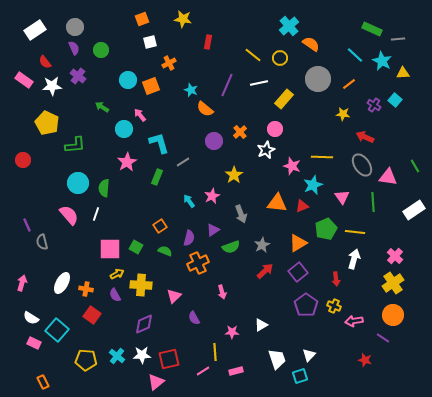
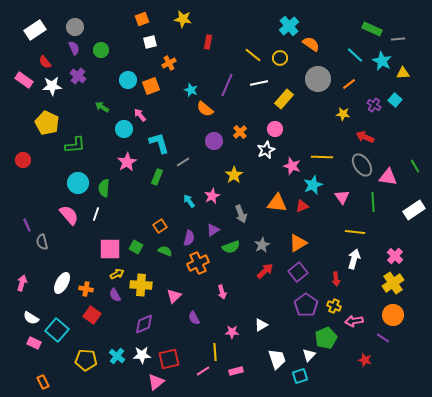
green pentagon at (326, 229): moved 109 px down
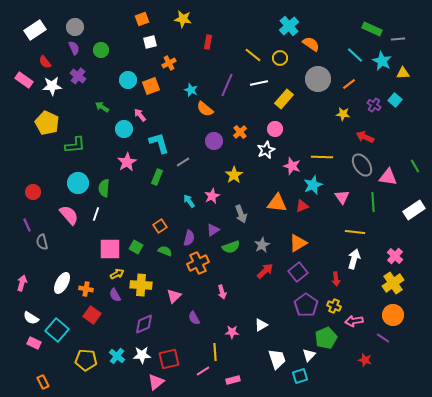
red circle at (23, 160): moved 10 px right, 32 px down
pink rectangle at (236, 371): moved 3 px left, 9 px down
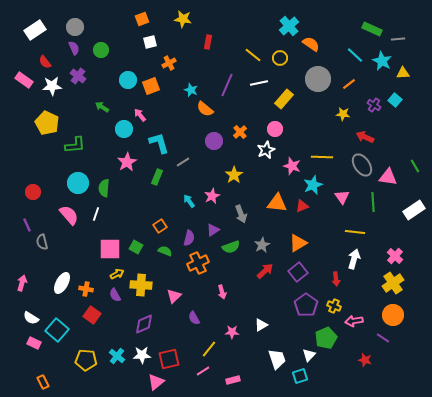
yellow line at (215, 352): moved 6 px left, 3 px up; rotated 42 degrees clockwise
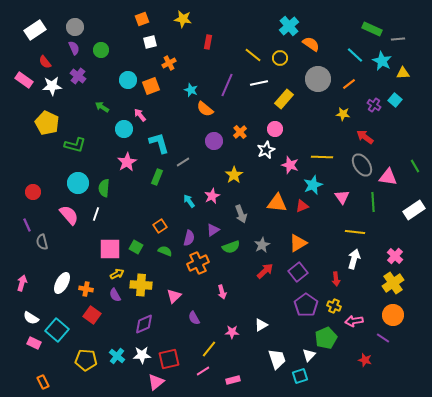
red arrow at (365, 137): rotated 12 degrees clockwise
green L-shape at (75, 145): rotated 20 degrees clockwise
pink star at (292, 166): moved 2 px left, 1 px up
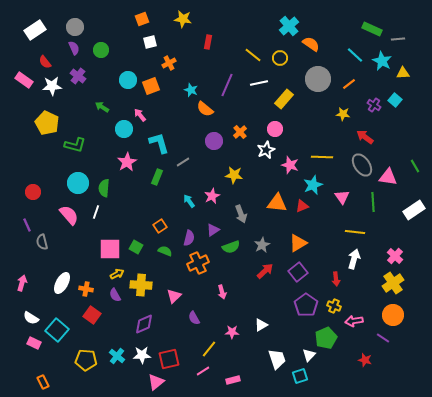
yellow star at (234, 175): rotated 30 degrees counterclockwise
white line at (96, 214): moved 2 px up
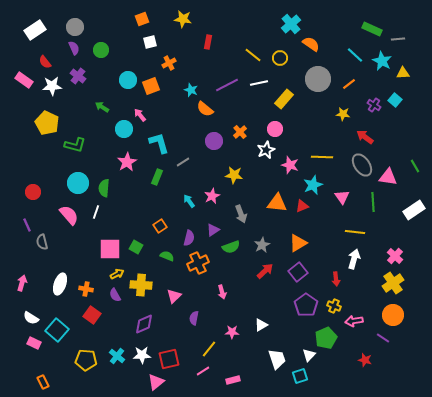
cyan cross at (289, 26): moved 2 px right, 2 px up
purple line at (227, 85): rotated 40 degrees clockwise
green semicircle at (165, 251): moved 2 px right, 5 px down
white ellipse at (62, 283): moved 2 px left, 1 px down; rotated 10 degrees counterclockwise
purple semicircle at (194, 318): rotated 40 degrees clockwise
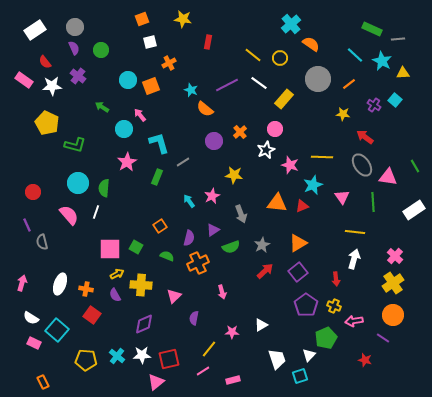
white line at (259, 83): rotated 48 degrees clockwise
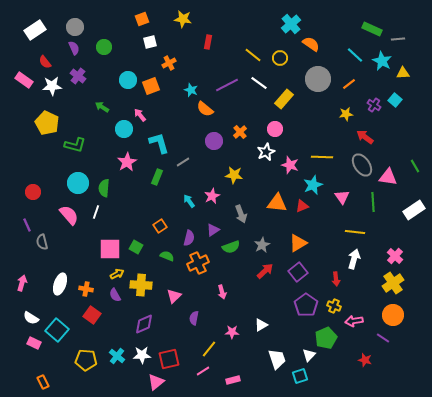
green circle at (101, 50): moved 3 px right, 3 px up
yellow star at (343, 114): moved 3 px right; rotated 16 degrees counterclockwise
white star at (266, 150): moved 2 px down
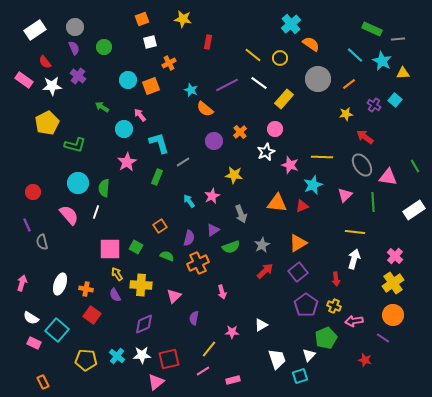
yellow pentagon at (47, 123): rotated 20 degrees clockwise
pink triangle at (342, 197): moved 3 px right, 2 px up; rotated 21 degrees clockwise
yellow arrow at (117, 274): rotated 96 degrees counterclockwise
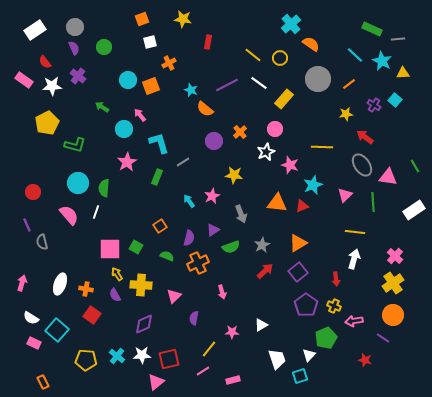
yellow line at (322, 157): moved 10 px up
